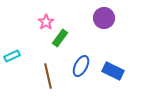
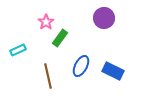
cyan rectangle: moved 6 px right, 6 px up
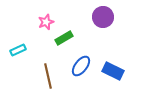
purple circle: moved 1 px left, 1 px up
pink star: rotated 14 degrees clockwise
green rectangle: moved 4 px right; rotated 24 degrees clockwise
blue ellipse: rotated 10 degrees clockwise
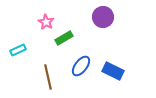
pink star: rotated 21 degrees counterclockwise
brown line: moved 1 px down
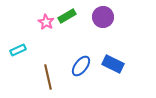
green rectangle: moved 3 px right, 22 px up
blue rectangle: moved 7 px up
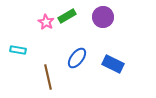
cyan rectangle: rotated 35 degrees clockwise
blue ellipse: moved 4 px left, 8 px up
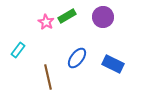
cyan rectangle: rotated 63 degrees counterclockwise
